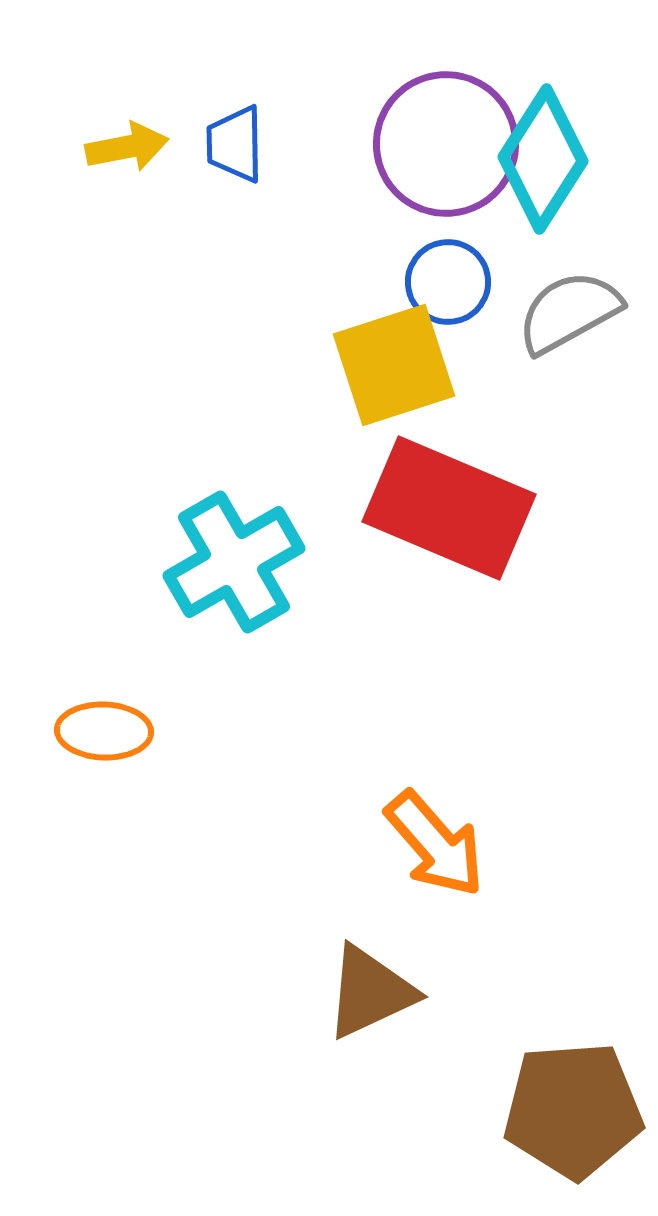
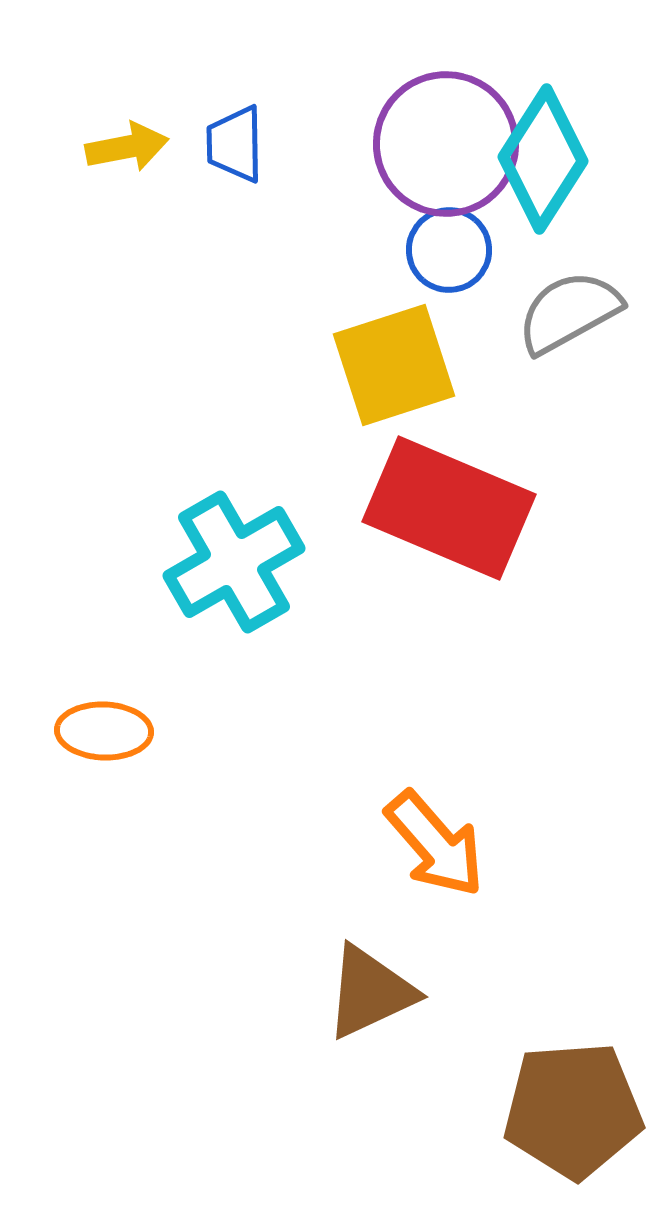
blue circle: moved 1 px right, 32 px up
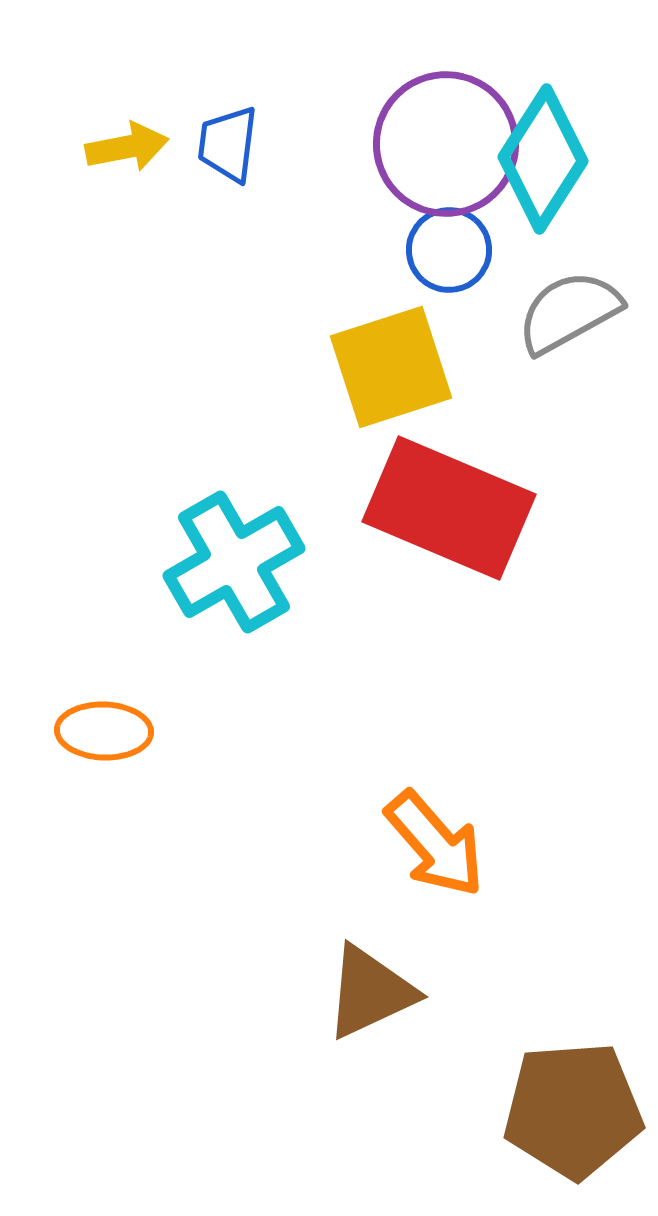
blue trapezoid: moved 7 px left; rotated 8 degrees clockwise
yellow square: moved 3 px left, 2 px down
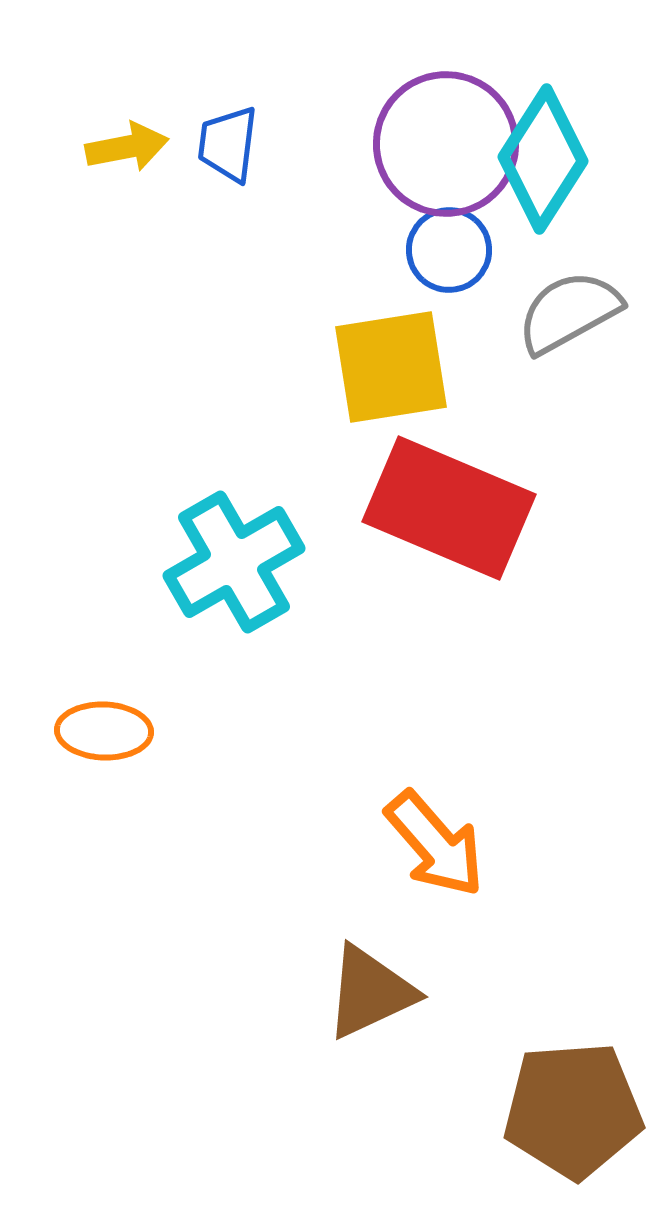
yellow square: rotated 9 degrees clockwise
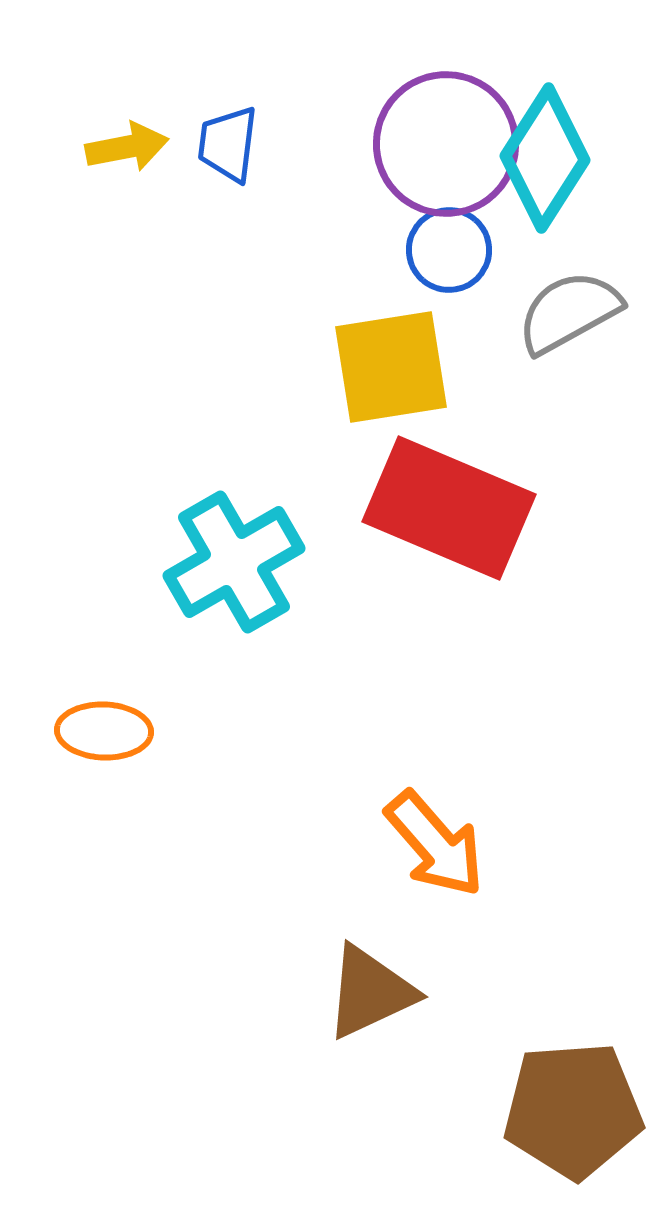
cyan diamond: moved 2 px right, 1 px up
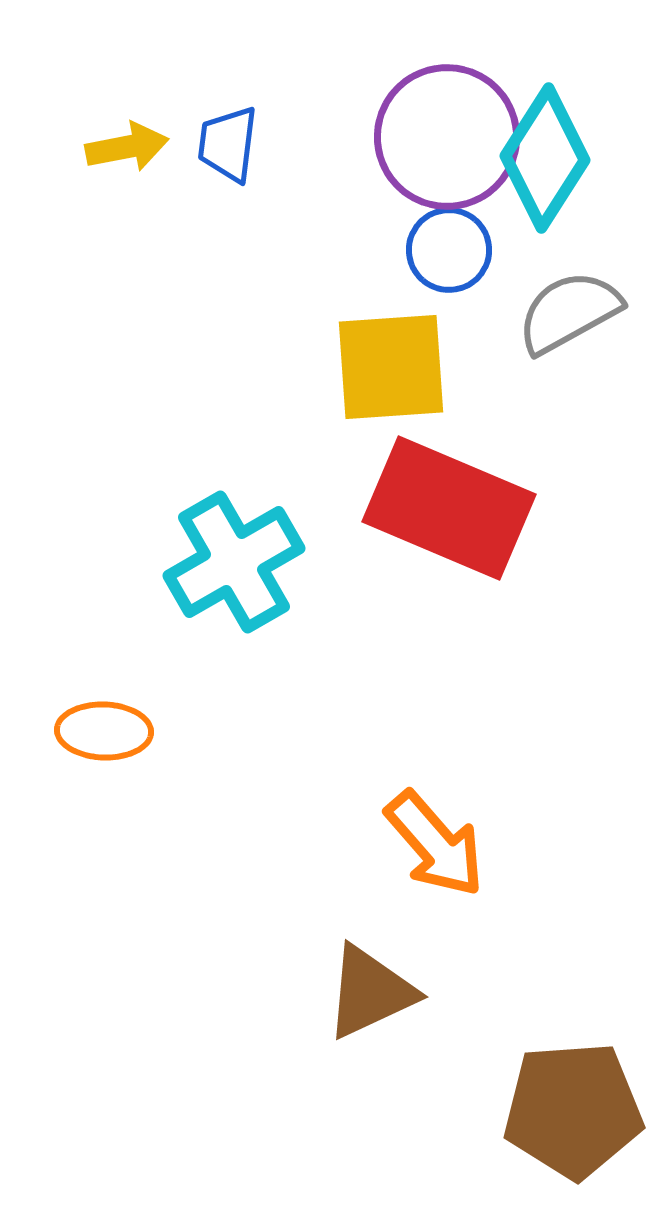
purple circle: moved 1 px right, 7 px up
yellow square: rotated 5 degrees clockwise
